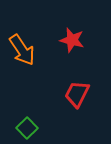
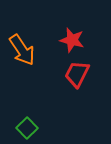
red trapezoid: moved 20 px up
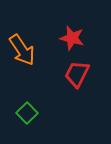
red star: moved 2 px up
green square: moved 15 px up
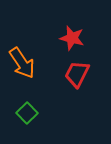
orange arrow: moved 13 px down
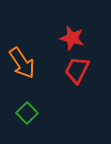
red trapezoid: moved 4 px up
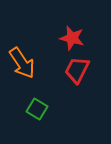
green square: moved 10 px right, 4 px up; rotated 15 degrees counterclockwise
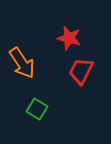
red star: moved 3 px left
red trapezoid: moved 4 px right, 1 px down
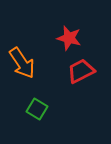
red trapezoid: rotated 36 degrees clockwise
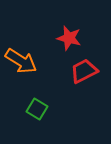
orange arrow: moved 1 px left, 2 px up; rotated 24 degrees counterclockwise
red trapezoid: moved 3 px right
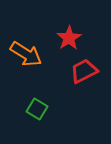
red star: rotated 25 degrees clockwise
orange arrow: moved 5 px right, 7 px up
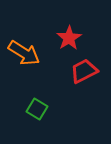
orange arrow: moved 2 px left, 1 px up
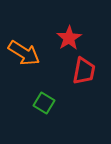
red trapezoid: rotated 128 degrees clockwise
green square: moved 7 px right, 6 px up
